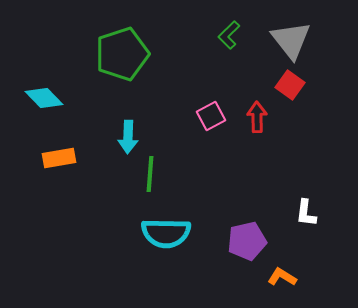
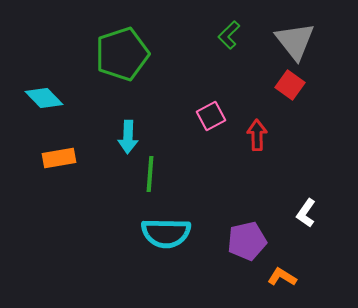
gray triangle: moved 4 px right, 1 px down
red arrow: moved 18 px down
white L-shape: rotated 28 degrees clockwise
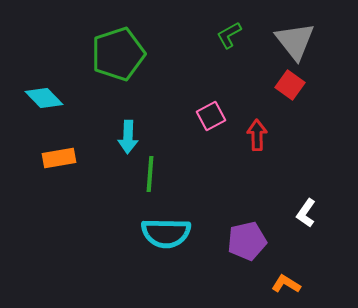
green L-shape: rotated 16 degrees clockwise
green pentagon: moved 4 px left
orange L-shape: moved 4 px right, 7 px down
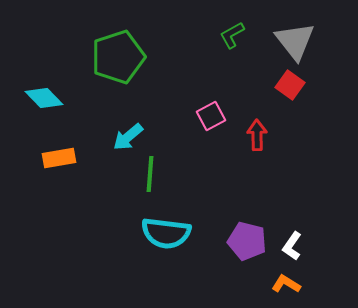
green L-shape: moved 3 px right
green pentagon: moved 3 px down
cyan arrow: rotated 48 degrees clockwise
white L-shape: moved 14 px left, 33 px down
cyan semicircle: rotated 6 degrees clockwise
purple pentagon: rotated 27 degrees clockwise
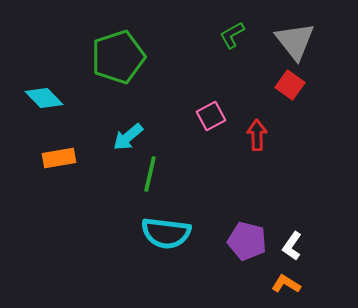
green line: rotated 9 degrees clockwise
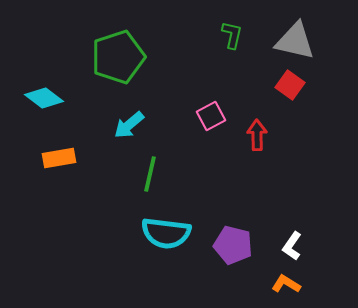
green L-shape: rotated 132 degrees clockwise
gray triangle: rotated 39 degrees counterclockwise
cyan diamond: rotated 9 degrees counterclockwise
cyan arrow: moved 1 px right, 12 px up
purple pentagon: moved 14 px left, 4 px down
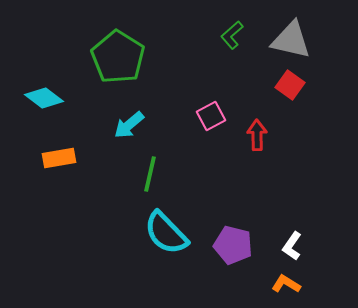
green L-shape: rotated 144 degrees counterclockwise
gray triangle: moved 4 px left, 1 px up
green pentagon: rotated 22 degrees counterclockwise
cyan semicircle: rotated 39 degrees clockwise
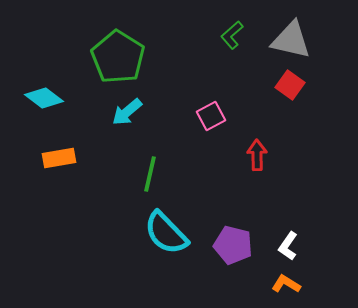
cyan arrow: moved 2 px left, 13 px up
red arrow: moved 20 px down
white L-shape: moved 4 px left
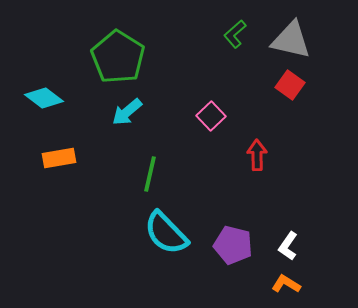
green L-shape: moved 3 px right, 1 px up
pink square: rotated 16 degrees counterclockwise
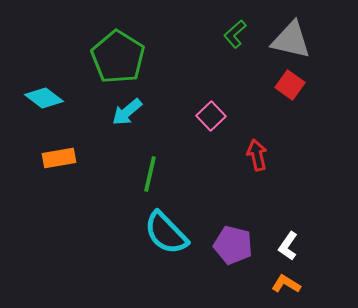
red arrow: rotated 12 degrees counterclockwise
